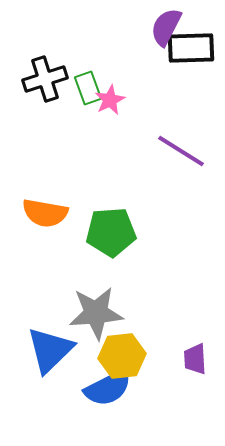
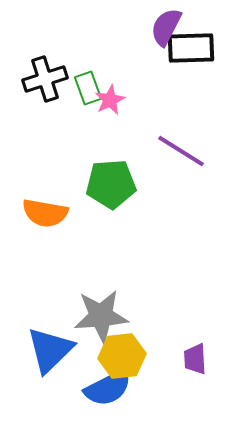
green pentagon: moved 48 px up
gray star: moved 5 px right, 3 px down
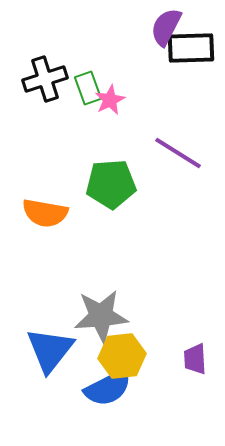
purple line: moved 3 px left, 2 px down
blue triangle: rotated 8 degrees counterclockwise
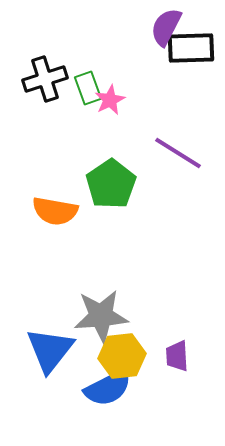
green pentagon: rotated 30 degrees counterclockwise
orange semicircle: moved 10 px right, 2 px up
purple trapezoid: moved 18 px left, 3 px up
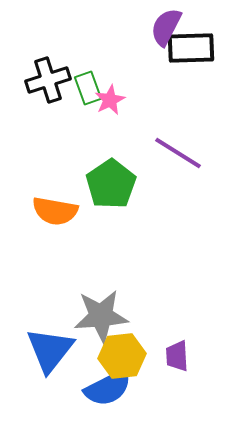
black cross: moved 3 px right, 1 px down
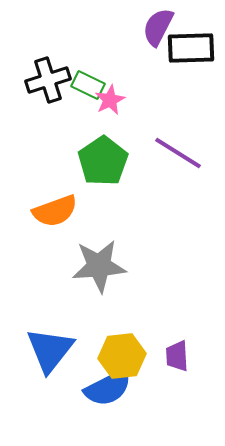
purple semicircle: moved 8 px left
green rectangle: moved 3 px up; rotated 44 degrees counterclockwise
green pentagon: moved 8 px left, 23 px up
orange semicircle: rotated 30 degrees counterclockwise
gray star: moved 2 px left, 50 px up
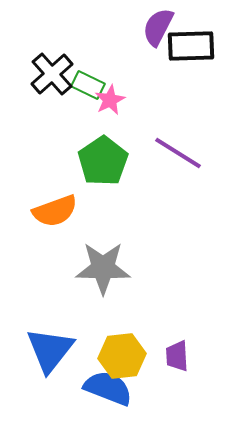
black rectangle: moved 2 px up
black cross: moved 4 px right, 6 px up; rotated 24 degrees counterclockwise
gray star: moved 4 px right, 2 px down; rotated 6 degrees clockwise
blue semicircle: rotated 132 degrees counterclockwise
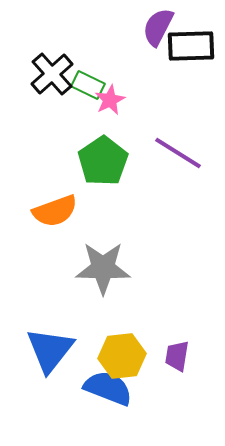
purple trapezoid: rotated 12 degrees clockwise
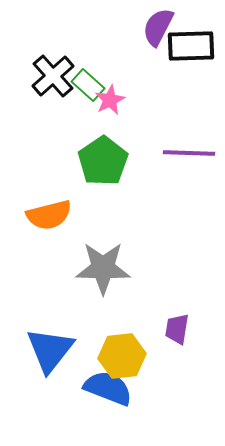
black cross: moved 1 px right, 2 px down
green rectangle: rotated 16 degrees clockwise
purple line: moved 11 px right; rotated 30 degrees counterclockwise
orange semicircle: moved 6 px left, 4 px down; rotated 6 degrees clockwise
purple trapezoid: moved 27 px up
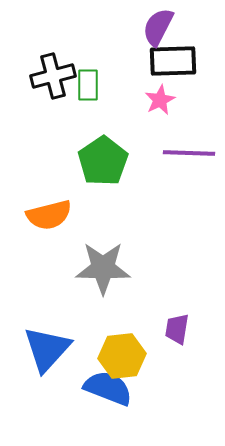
black rectangle: moved 18 px left, 15 px down
black cross: rotated 27 degrees clockwise
green rectangle: rotated 48 degrees clockwise
pink star: moved 50 px right
blue triangle: moved 3 px left, 1 px up; rotated 4 degrees clockwise
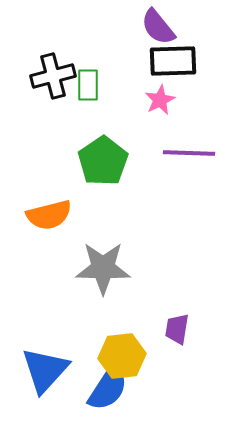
purple semicircle: rotated 66 degrees counterclockwise
blue triangle: moved 2 px left, 21 px down
blue semicircle: rotated 102 degrees clockwise
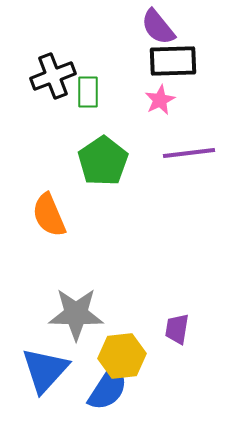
black cross: rotated 6 degrees counterclockwise
green rectangle: moved 7 px down
purple line: rotated 9 degrees counterclockwise
orange semicircle: rotated 81 degrees clockwise
gray star: moved 27 px left, 46 px down
